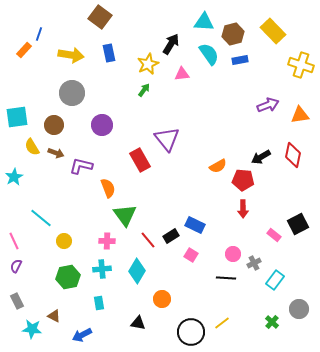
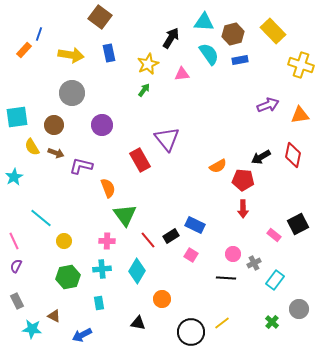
black arrow at (171, 44): moved 6 px up
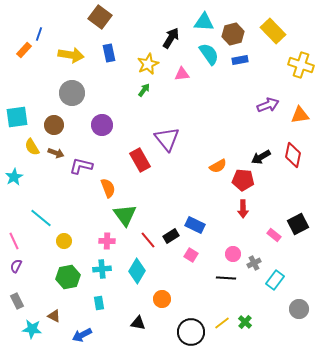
green cross at (272, 322): moved 27 px left
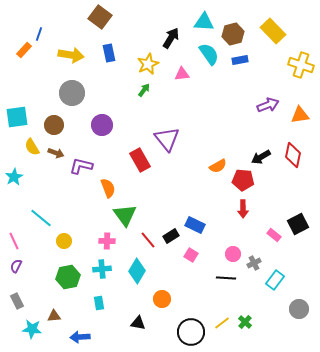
brown triangle at (54, 316): rotated 32 degrees counterclockwise
blue arrow at (82, 335): moved 2 px left, 2 px down; rotated 24 degrees clockwise
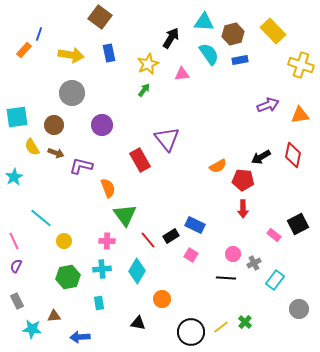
yellow line at (222, 323): moved 1 px left, 4 px down
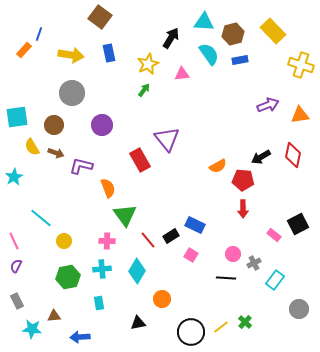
black triangle at (138, 323): rotated 21 degrees counterclockwise
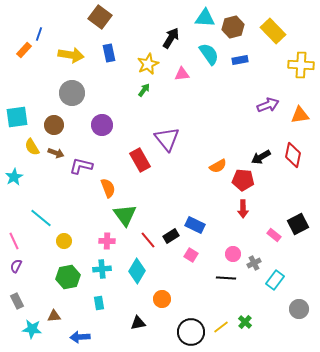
cyan triangle at (204, 22): moved 1 px right, 4 px up
brown hexagon at (233, 34): moved 7 px up
yellow cross at (301, 65): rotated 15 degrees counterclockwise
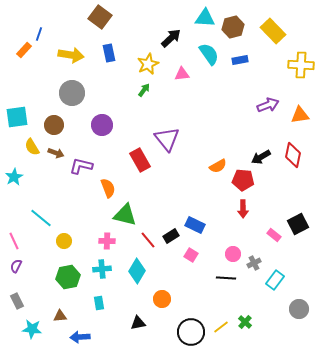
black arrow at (171, 38): rotated 15 degrees clockwise
green triangle at (125, 215): rotated 40 degrees counterclockwise
brown triangle at (54, 316): moved 6 px right
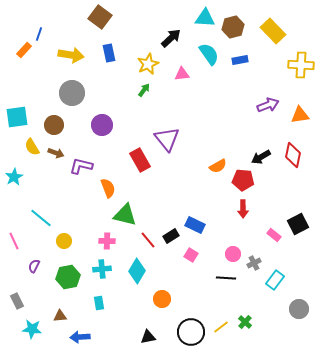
purple semicircle at (16, 266): moved 18 px right
black triangle at (138, 323): moved 10 px right, 14 px down
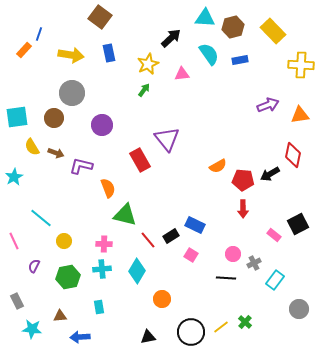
brown circle at (54, 125): moved 7 px up
black arrow at (261, 157): moved 9 px right, 17 px down
pink cross at (107, 241): moved 3 px left, 3 px down
cyan rectangle at (99, 303): moved 4 px down
